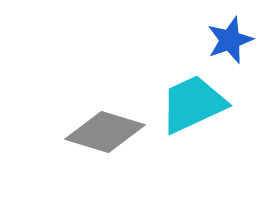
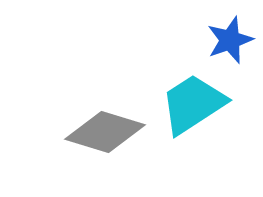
cyan trapezoid: rotated 8 degrees counterclockwise
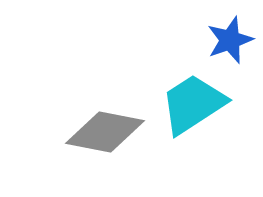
gray diamond: rotated 6 degrees counterclockwise
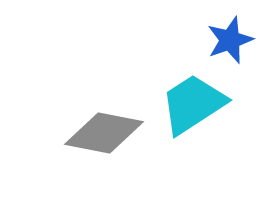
gray diamond: moved 1 px left, 1 px down
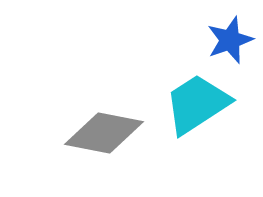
cyan trapezoid: moved 4 px right
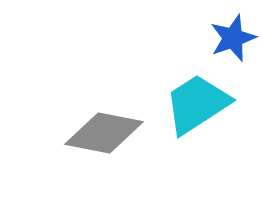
blue star: moved 3 px right, 2 px up
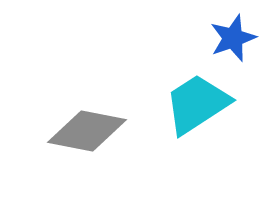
gray diamond: moved 17 px left, 2 px up
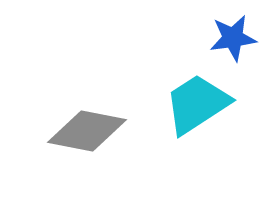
blue star: rotated 12 degrees clockwise
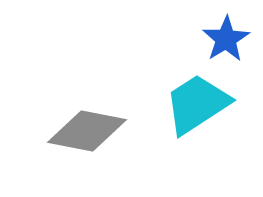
blue star: moved 7 px left, 1 px down; rotated 24 degrees counterclockwise
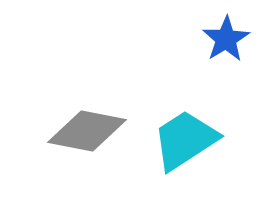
cyan trapezoid: moved 12 px left, 36 px down
